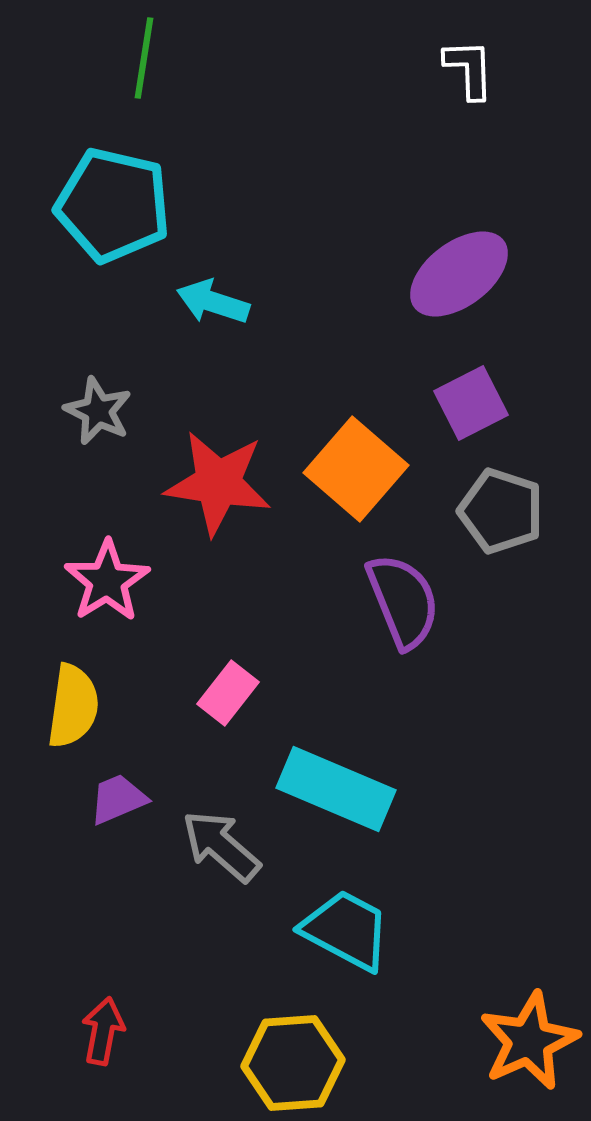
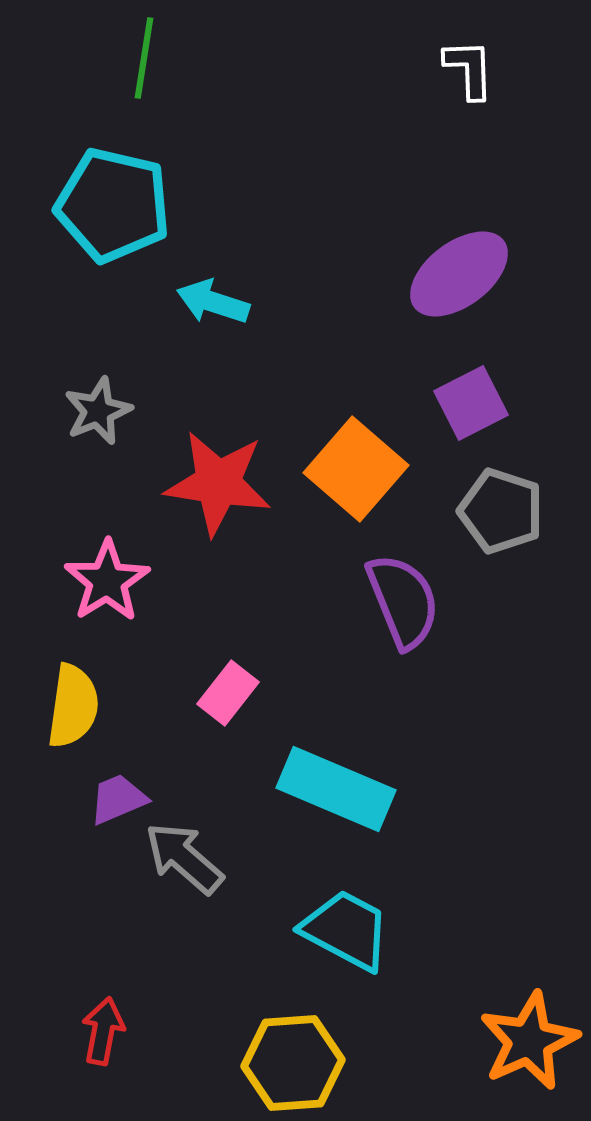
gray star: rotated 24 degrees clockwise
gray arrow: moved 37 px left, 12 px down
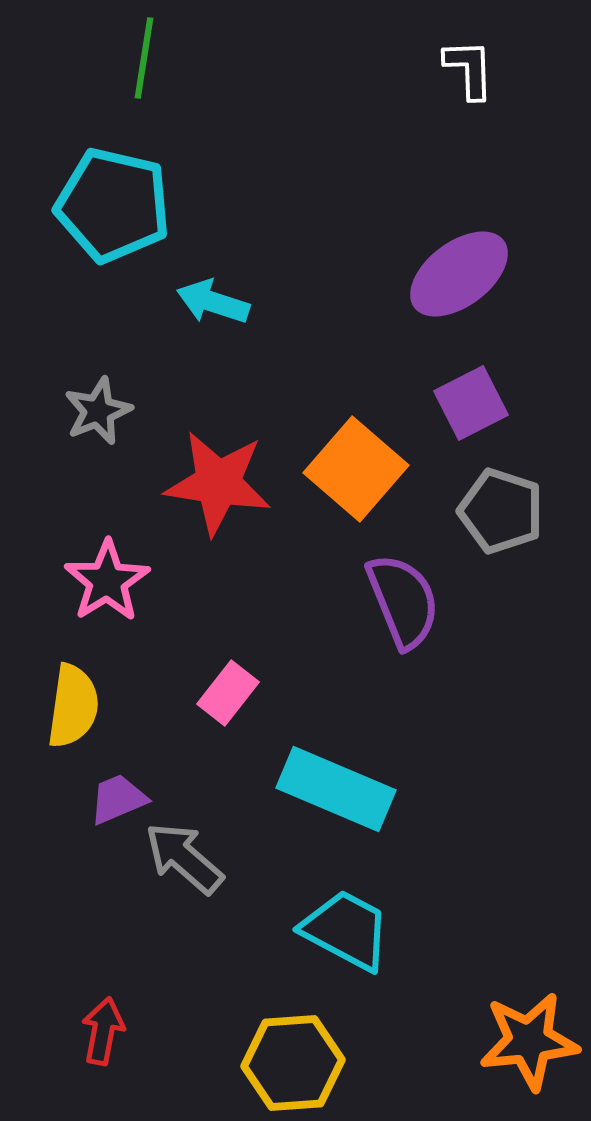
orange star: rotated 18 degrees clockwise
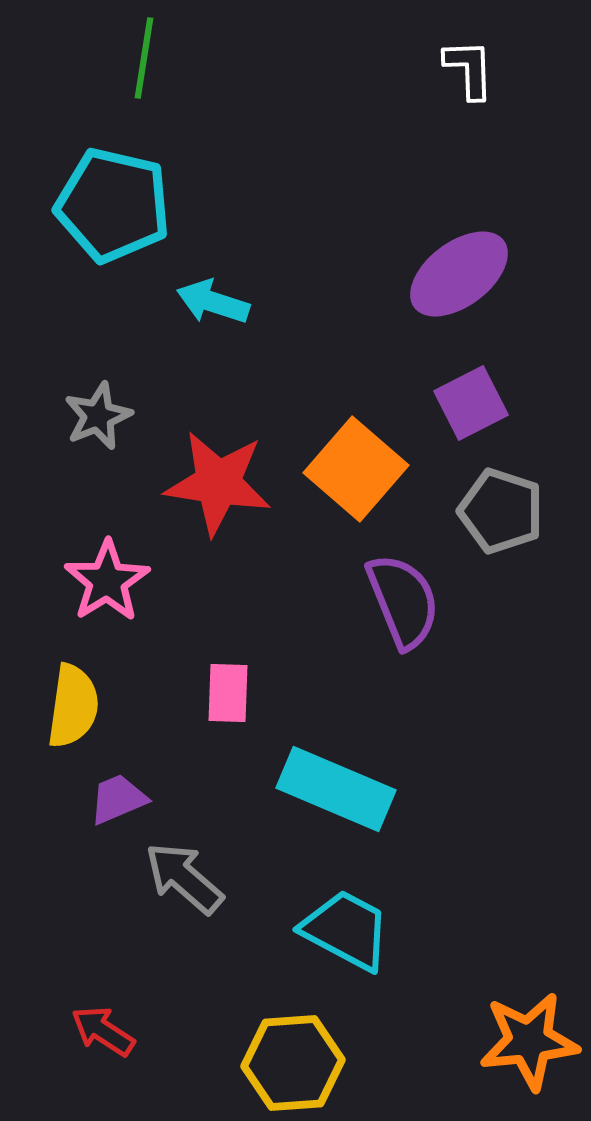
gray star: moved 5 px down
pink rectangle: rotated 36 degrees counterclockwise
gray arrow: moved 20 px down
red arrow: rotated 68 degrees counterclockwise
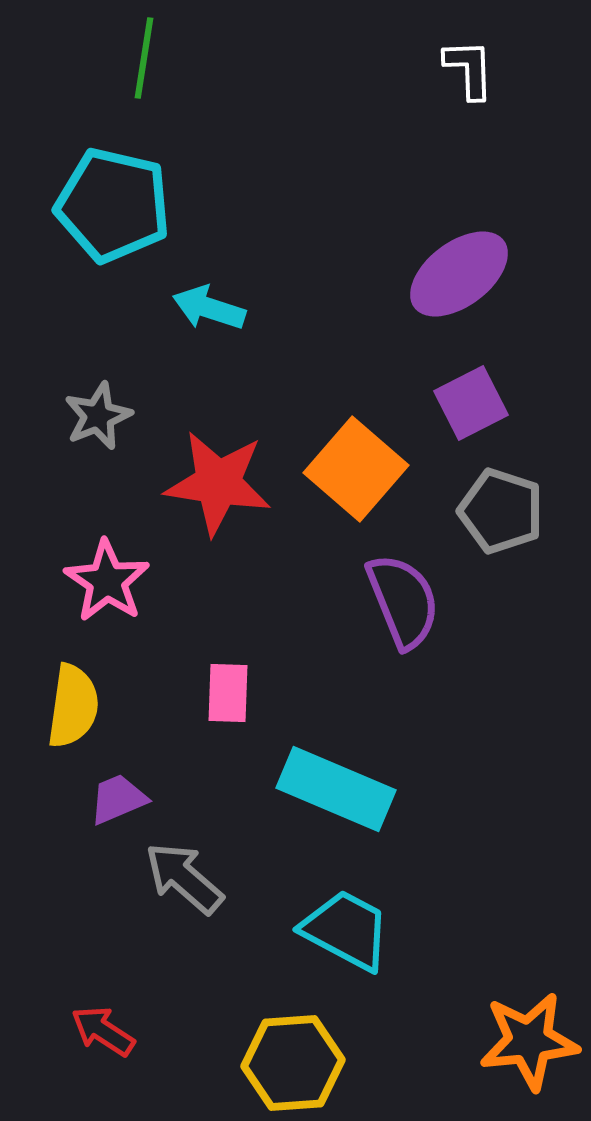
cyan arrow: moved 4 px left, 6 px down
pink star: rotated 6 degrees counterclockwise
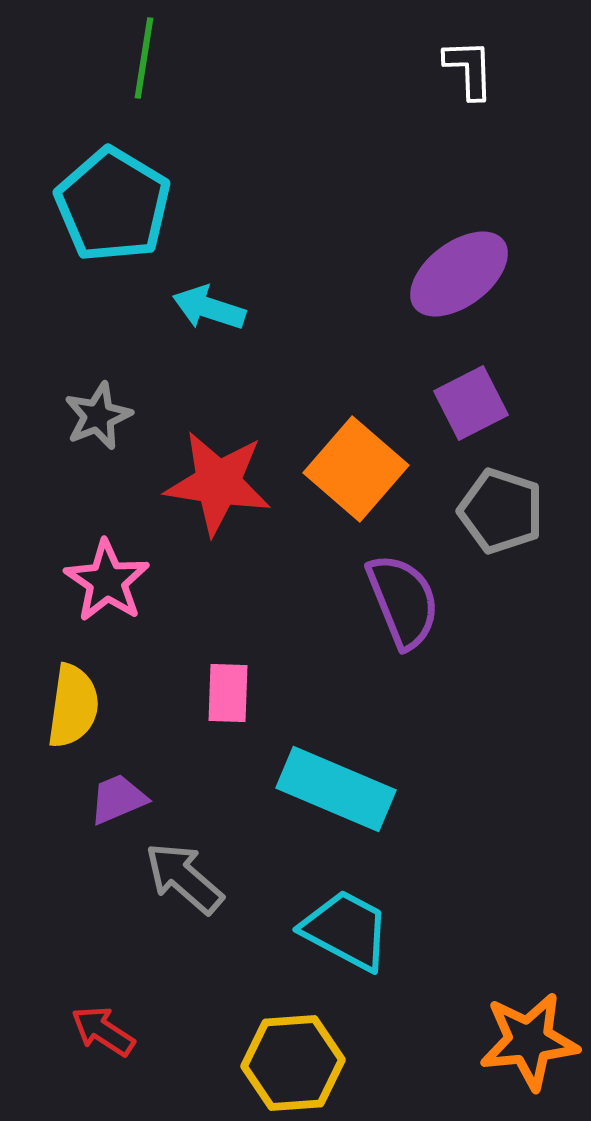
cyan pentagon: rotated 18 degrees clockwise
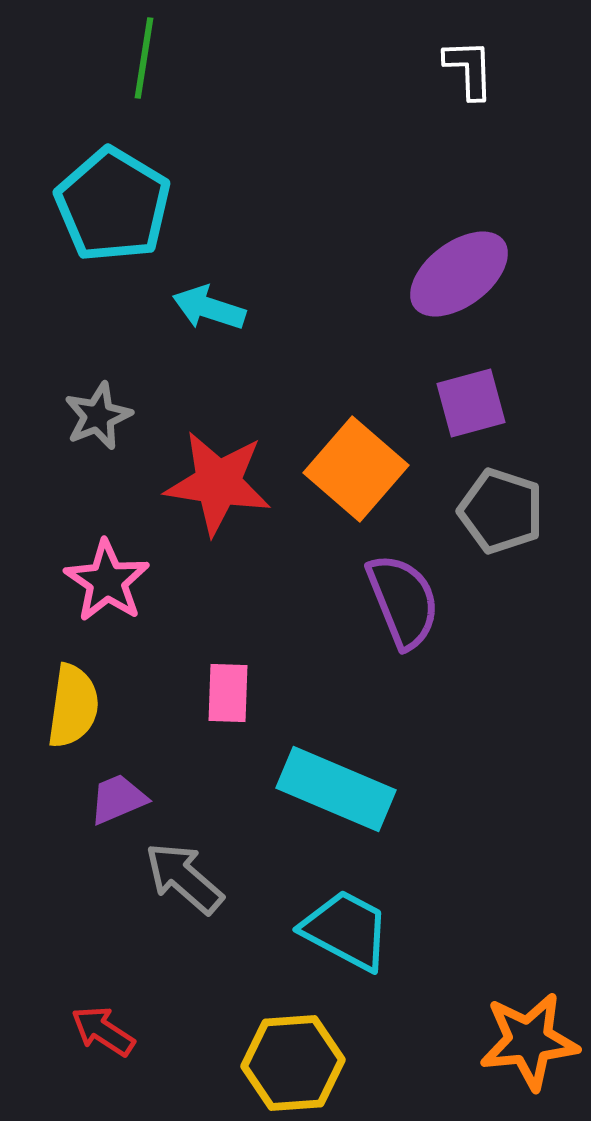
purple square: rotated 12 degrees clockwise
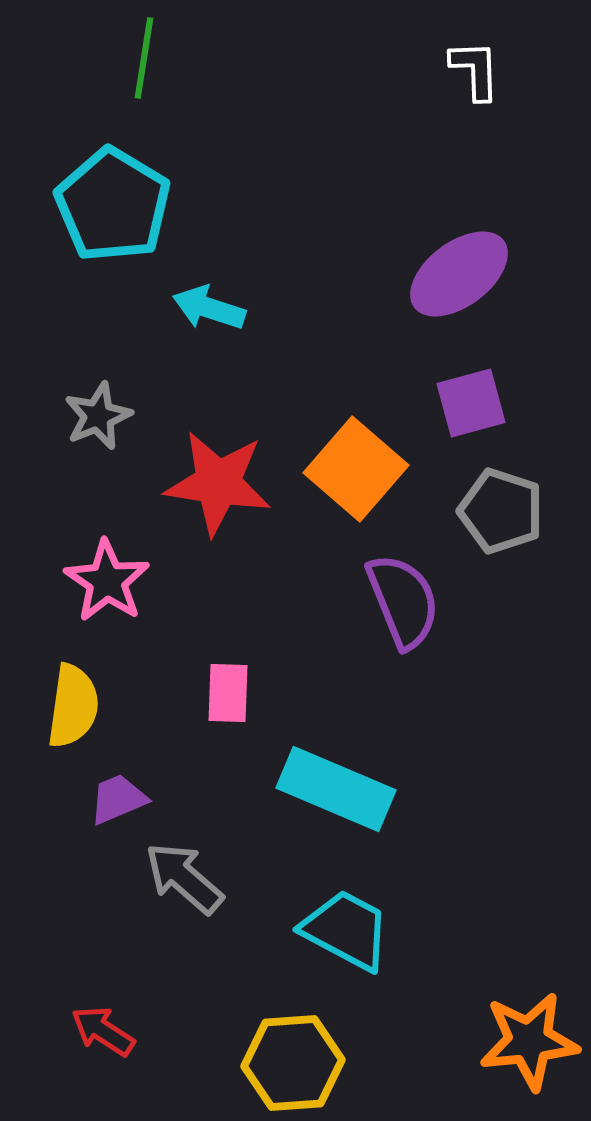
white L-shape: moved 6 px right, 1 px down
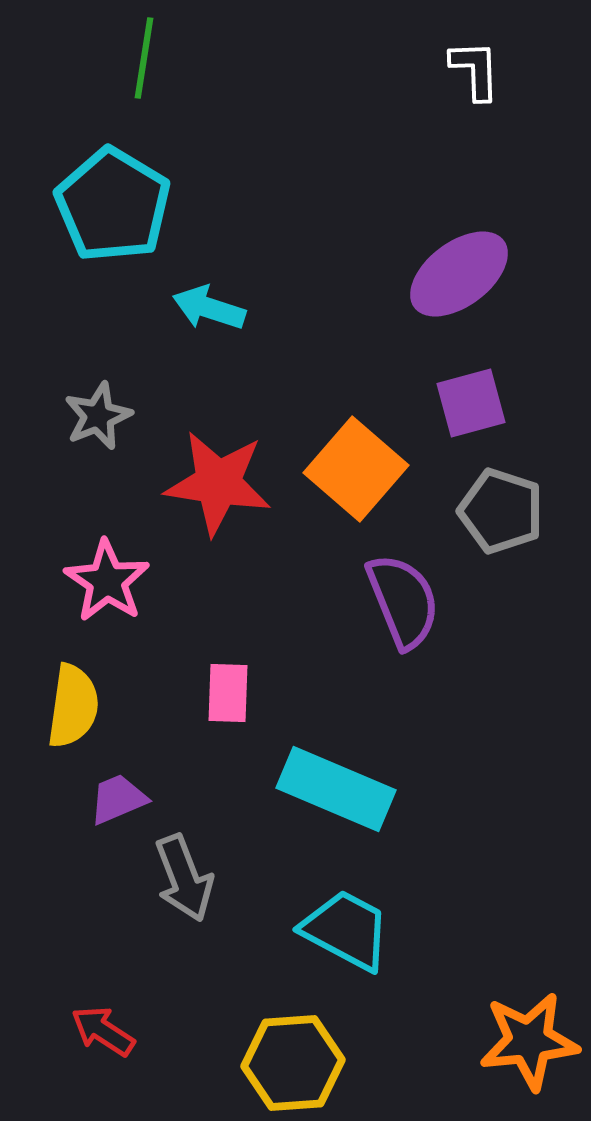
gray arrow: rotated 152 degrees counterclockwise
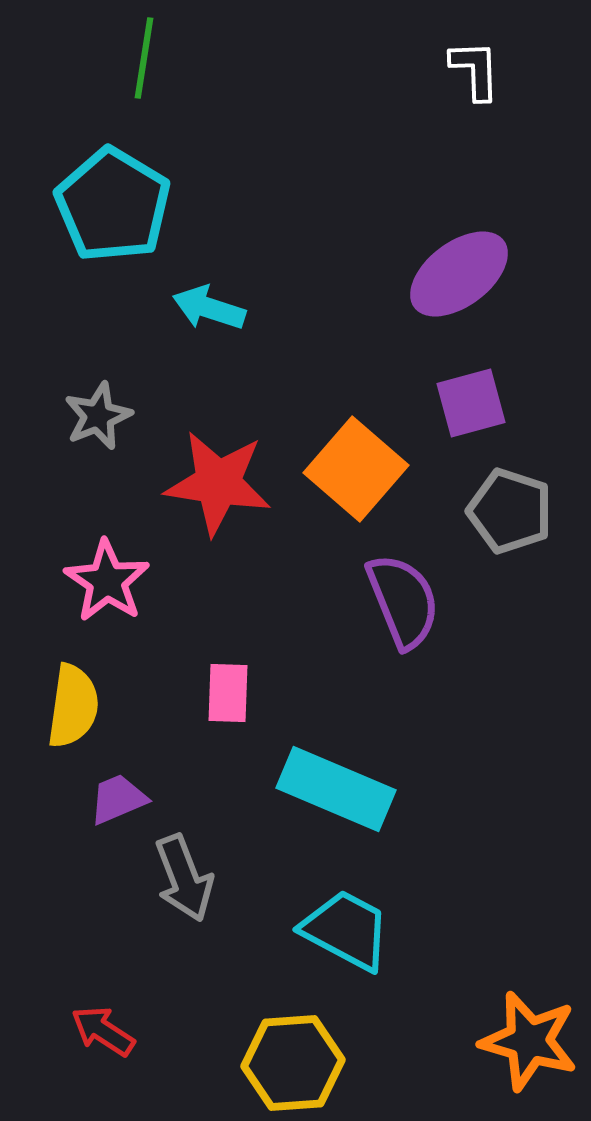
gray pentagon: moved 9 px right
orange star: rotated 22 degrees clockwise
